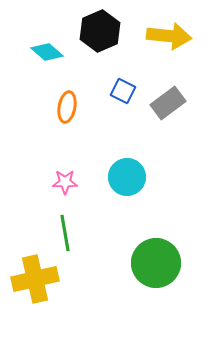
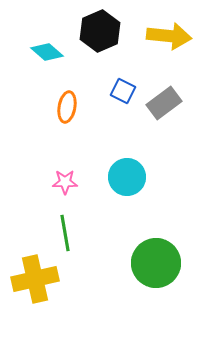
gray rectangle: moved 4 px left
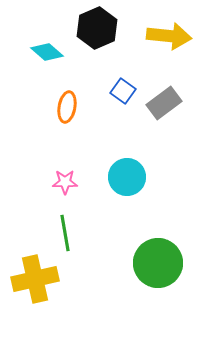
black hexagon: moved 3 px left, 3 px up
blue square: rotated 10 degrees clockwise
green circle: moved 2 px right
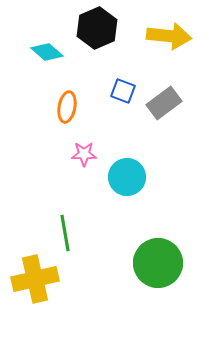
blue square: rotated 15 degrees counterclockwise
pink star: moved 19 px right, 28 px up
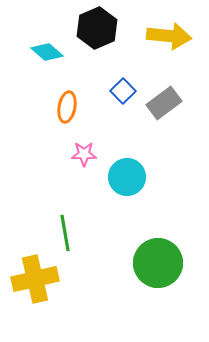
blue square: rotated 25 degrees clockwise
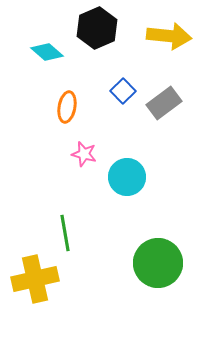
pink star: rotated 15 degrees clockwise
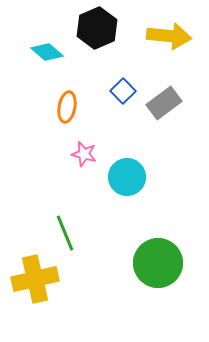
green line: rotated 12 degrees counterclockwise
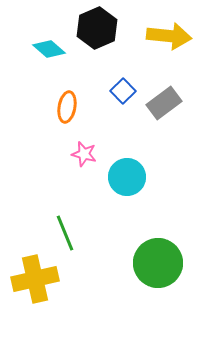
cyan diamond: moved 2 px right, 3 px up
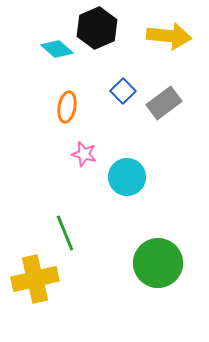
cyan diamond: moved 8 px right
